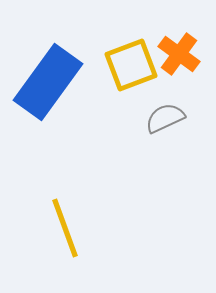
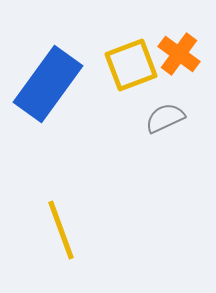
blue rectangle: moved 2 px down
yellow line: moved 4 px left, 2 px down
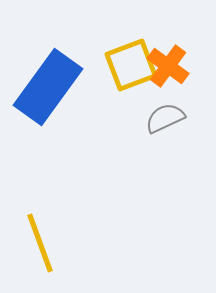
orange cross: moved 11 px left, 12 px down
blue rectangle: moved 3 px down
yellow line: moved 21 px left, 13 px down
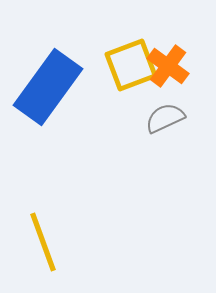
yellow line: moved 3 px right, 1 px up
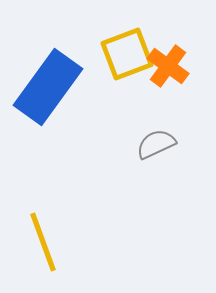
yellow square: moved 4 px left, 11 px up
gray semicircle: moved 9 px left, 26 px down
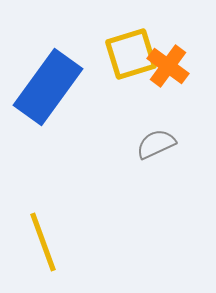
yellow square: moved 4 px right; rotated 4 degrees clockwise
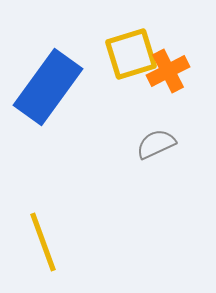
orange cross: moved 5 px down; rotated 27 degrees clockwise
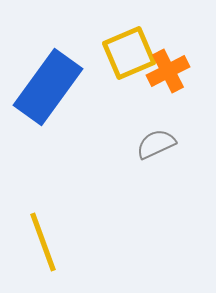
yellow square: moved 2 px left, 1 px up; rotated 6 degrees counterclockwise
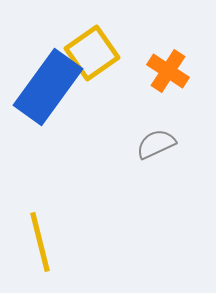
yellow square: moved 37 px left; rotated 12 degrees counterclockwise
orange cross: rotated 30 degrees counterclockwise
yellow line: moved 3 px left; rotated 6 degrees clockwise
